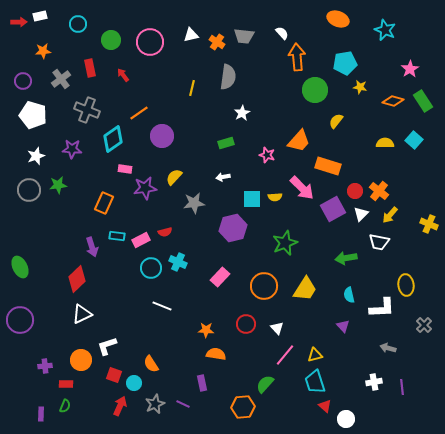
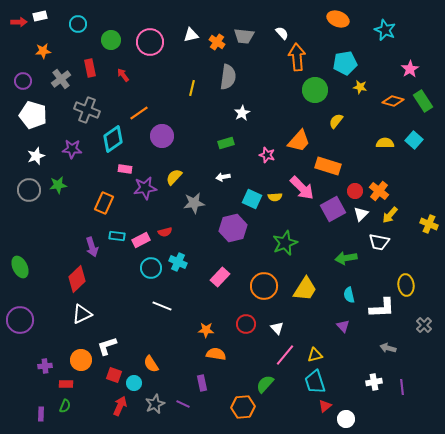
cyan square at (252, 199): rotated 24 degrees clockwise
red triangle at (325, 406): rotated 40 degrees clockwise
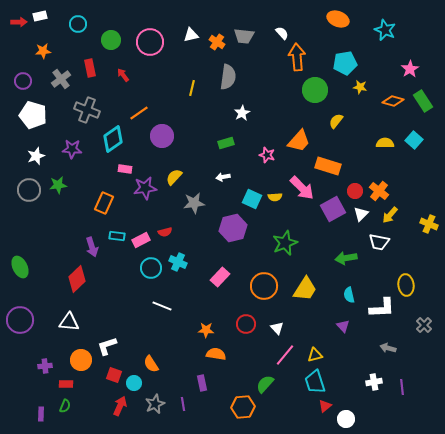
white triangle at (82, 314): moved 13 px left, 8 px down; rotated 30 degrees clockwise
purple line at (183, 404): rotated 56 degrees clockwise
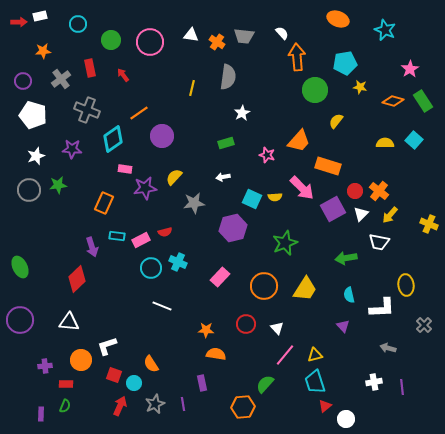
white triangle at (191, 35): rotated 21 degrees clockwise
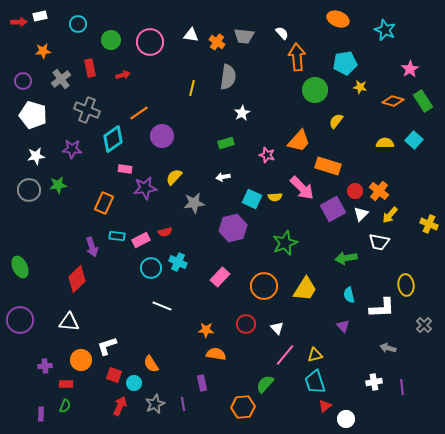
red arrow at (123, 75): rotated 112 degrees clockwise
white star at (36, 156): rotated 12 degrees clockwise
